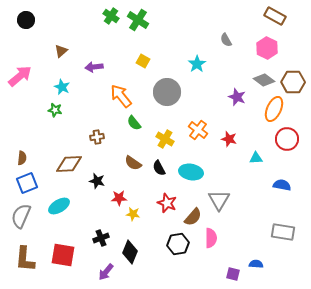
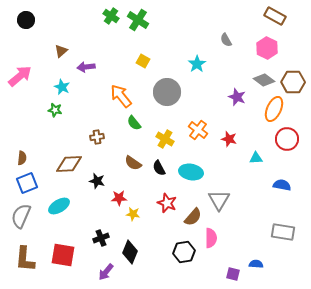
purple arrow at (94, 67): moved 8 px left
black hexagon at (178, 244): moved 6 px right, 8 px down
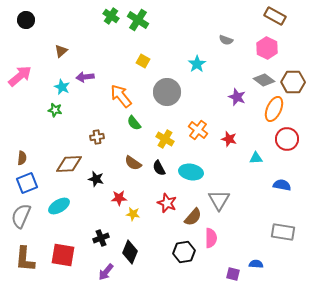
gray semicircle at (226, 40): rotated 40 degrees counterclockwise
purple arrow at (86, 67): moved 1 px left, 10 px down
black star at (97, 181): moved 1 px left, 2 px up
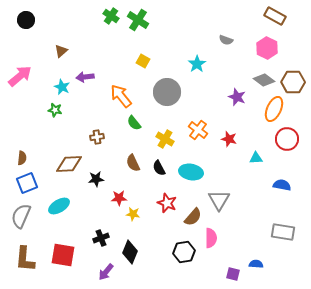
brown semicircle at (133, 163): rotated 30 degrees clockwise
black star at (96, 179): rotated 21 degrees counterclockwise
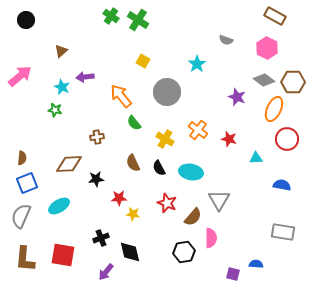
black diamond at (130, 252): rotated 35 degrees counterclockwise
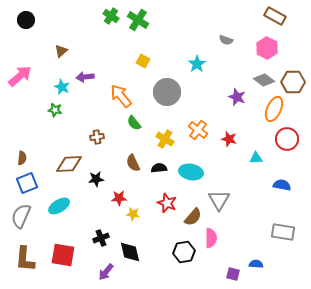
black semicircle at (159, 168): rotated 112 degrees clockwise
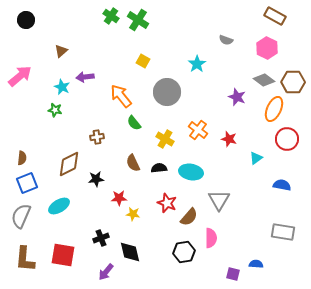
cyan triangle at (256, 158): rotated 32 degrees counterclockwise
brown diamond at (69, 164): rotated 24 degrees counterclockwise
brown semicircle at (193, 217): moved 4 px left
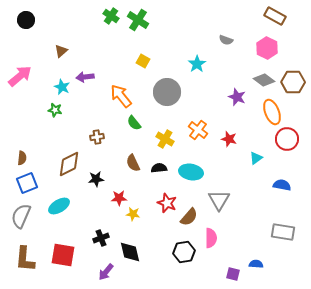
orange ellipse at (274, 109): moved 2 px left, 3 px down; rotated 45 degrees counterclockwise
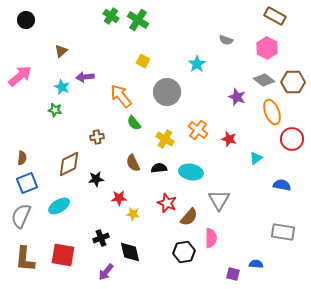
red circle at (287, 139): moved 5 px right
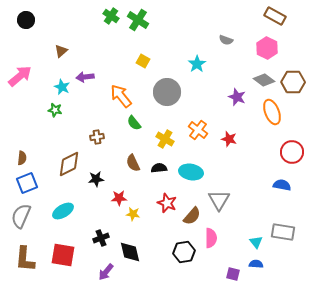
red circle at (292, 139): moved 13 px down
cyan triangle at (256, 158): moved 84 px down; rotated 32 degrees counterclockwise
cyan ellipse at (59, 206): moved 4 px right, 5 px down
brown semicircle at (189, 217): moved 3 px right, 1 px up
